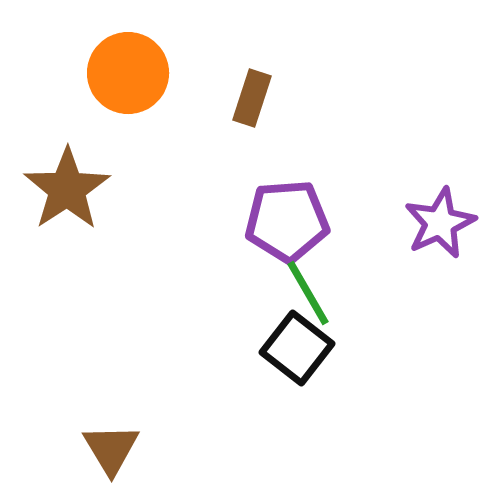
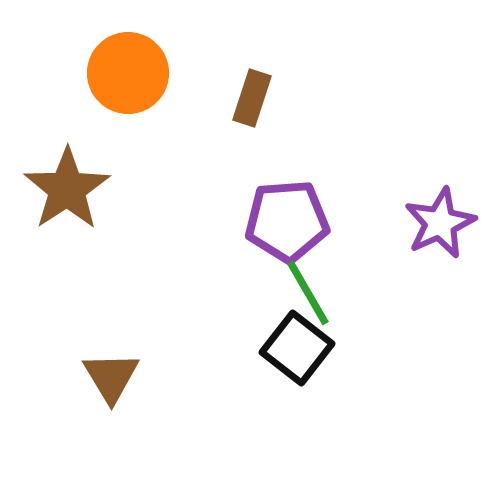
brown triangle: moved 72 px up
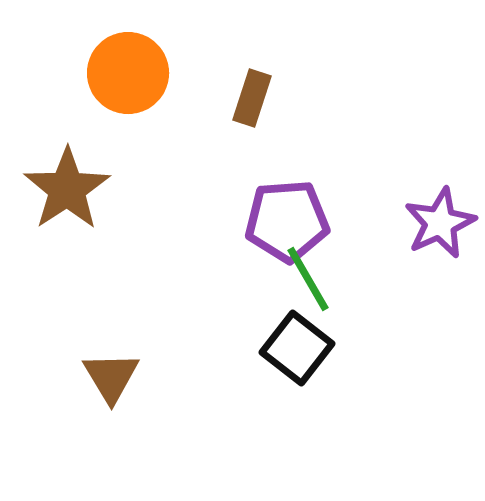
green line: moved 14 px up
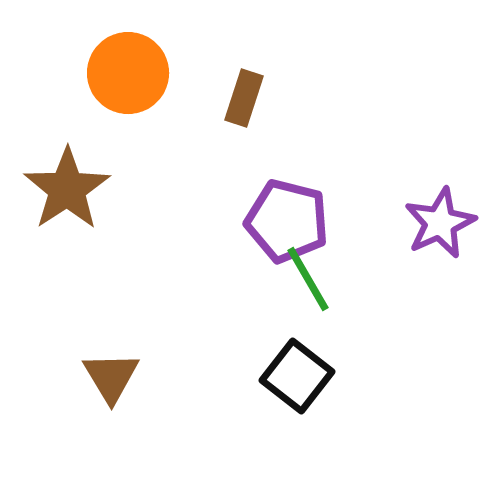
brown rectangle: moved 8 px left
purple pentagon: rotated 18 degrees clockwise
black square: moved 28 px down
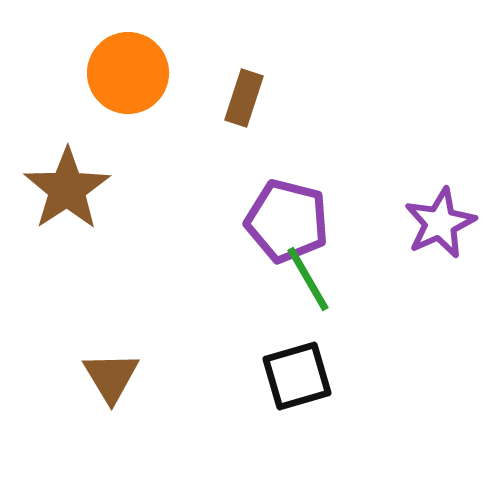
black square: rotated 36 degrees clockwise
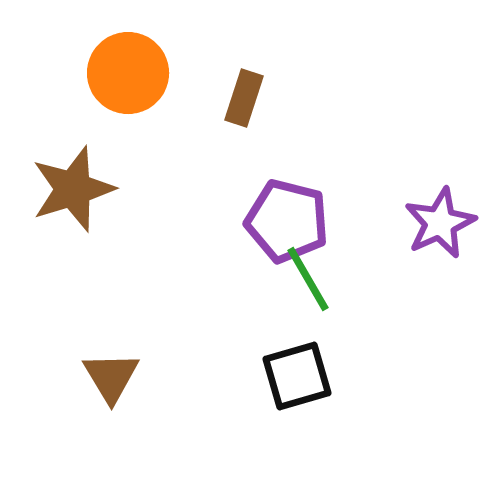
brown star: moved 6 px right; rotated 16 degrees clockwise
